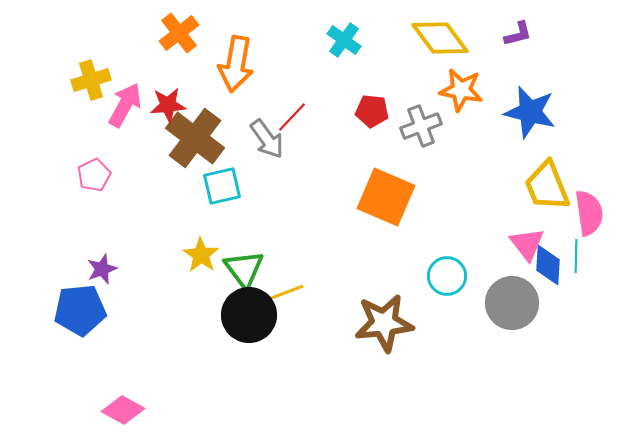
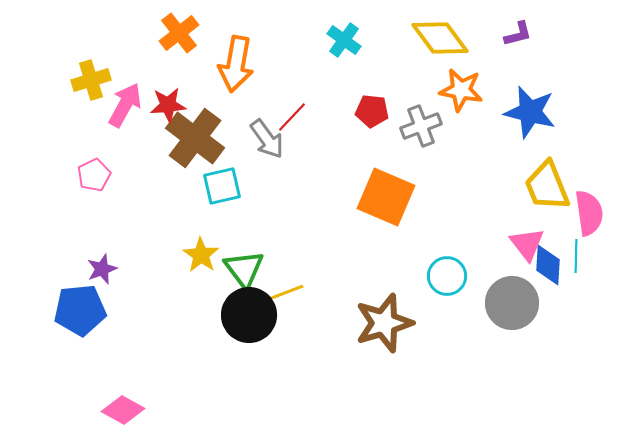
brown star: rotated 10 degrees counterclockwise
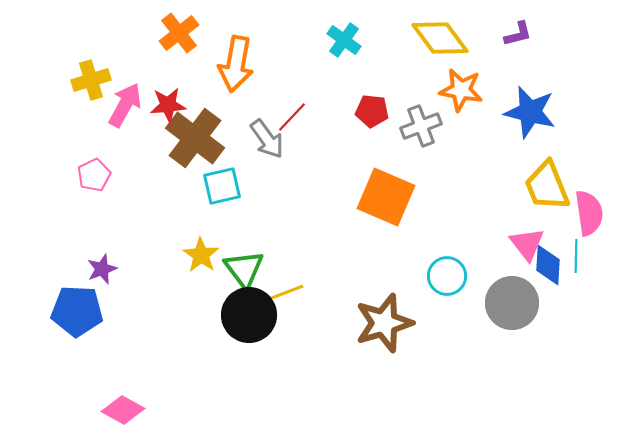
blue pentagon: moved 3 px left, 1 px down; rotated 9 degrees clockwise
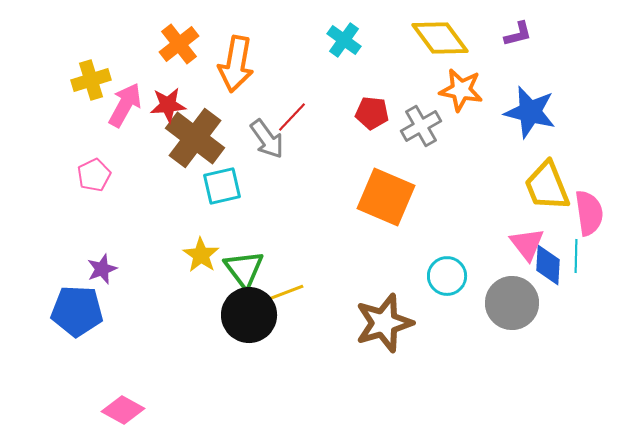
orange cross: moved 11 px down
red pentagon: moved 2 px down
gray cross: rotated 9 degrees counterclockwise
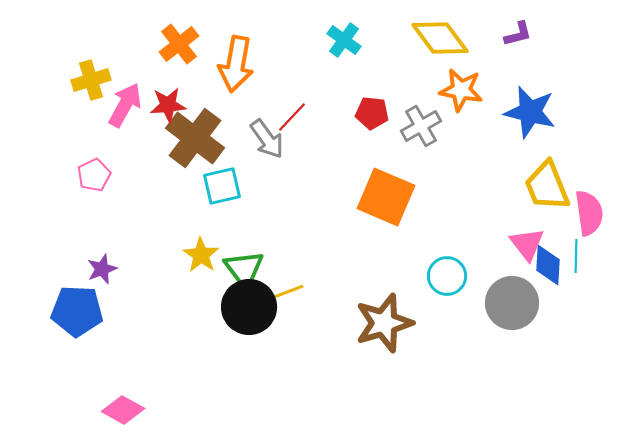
black circle: moved 8 px up
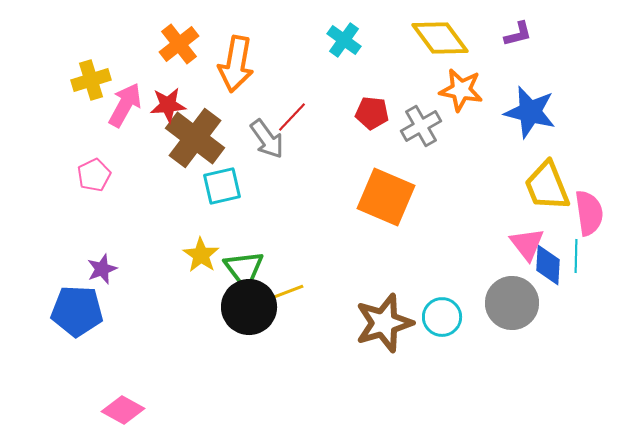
cyan circle: moved 5 px left, 41 px down
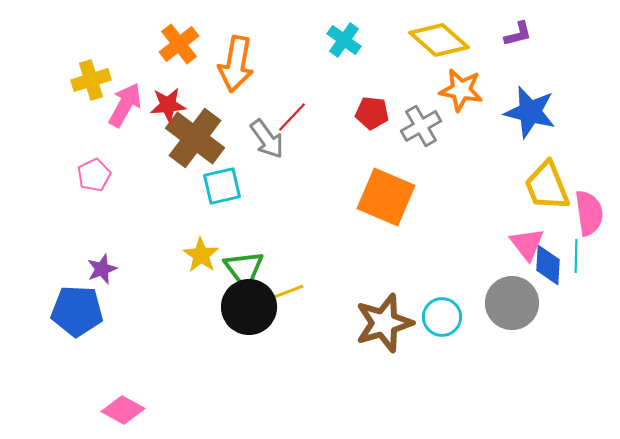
yellow diamond: moved 1 px left, 2 px down; rotated 12 degrees counterclockwise
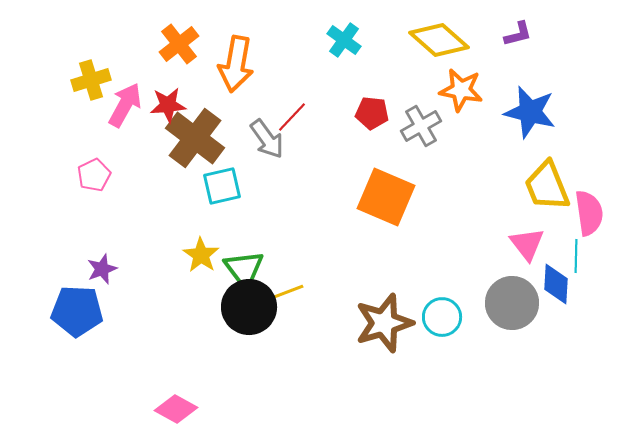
blue diamond: moved 8 px right, 19 px down
pink diamond: moved 53 px right, 1 px up
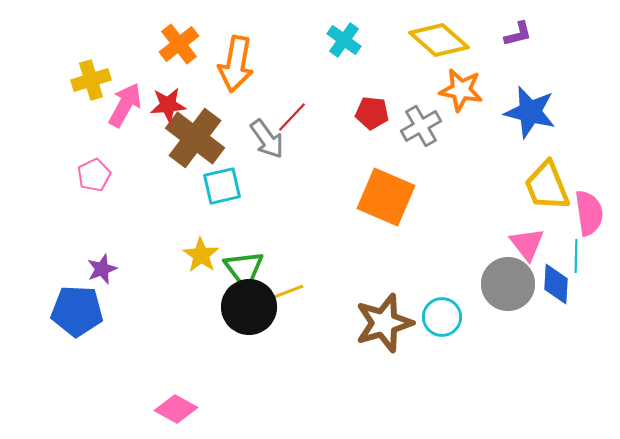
gray circle: moved 4 px left, 19 px up
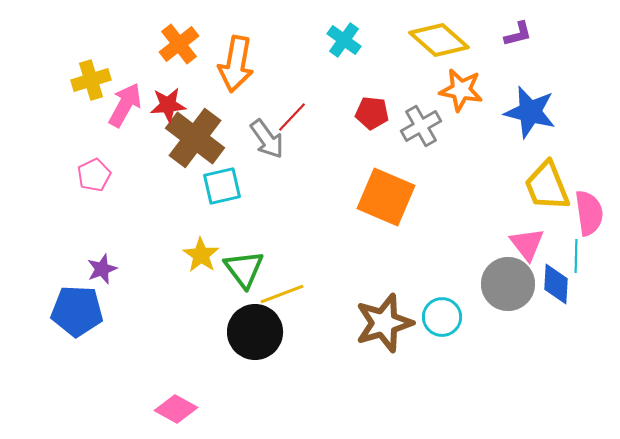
black circle: moved 6 px right, 25 px down
